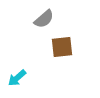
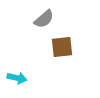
cyan arrow: rotated 126 degrees counterclockwise
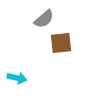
brown square: moved 1 px left, 4 px up
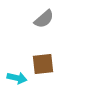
brown square: moved 18 px left, 21 px down
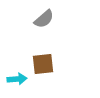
cyan arrow: moved 1 px down; rotated 18 degrees counterclockwise
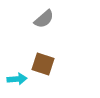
brown square: rotated 25 degrees clockwise
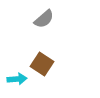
brown square: moved 1 px left; rotated 15 degrees clockwise
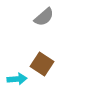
gray semicircle: moved 2 px up
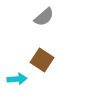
brown square: moved 4 px up
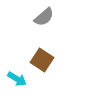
cyan arrow: rotated 36 degrees clockwise
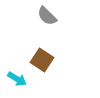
gray semicircle: moved 3 px right, 1 px up; rotated 85 degrees clockwise
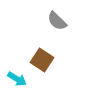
gray semicircle: moved 10 px right, 5 px down
